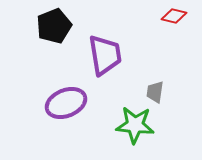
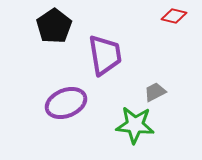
black pentagon: rotated 12 degrees counterclockwise
gray trapezoid: rotated 55 degrees clockwise
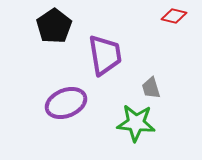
gray trapezoid: moved 4 px left, 4 px up; rotated 80 degrees counterclockwise
green star: moved 1 px right, 2 px up
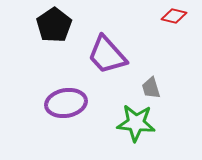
black pentagon: moved 1 px up
purple trapezoid: moved 2 px right; rotated 147 degrees clockwise
purple ellipse: rotated 12 degrees clockwise
